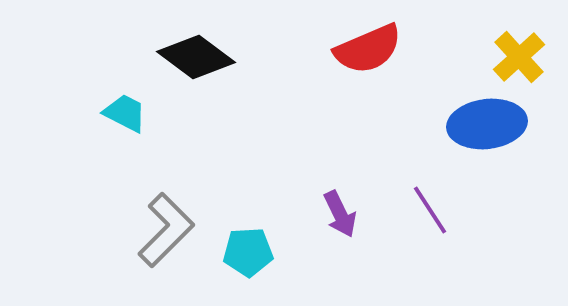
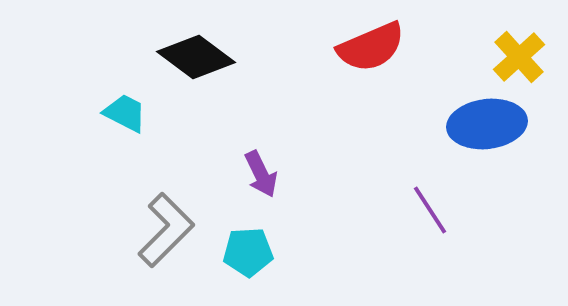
red semicircle: moved 3 px right, 2 px up
purple arrow: moved 79 px left, 40 px up
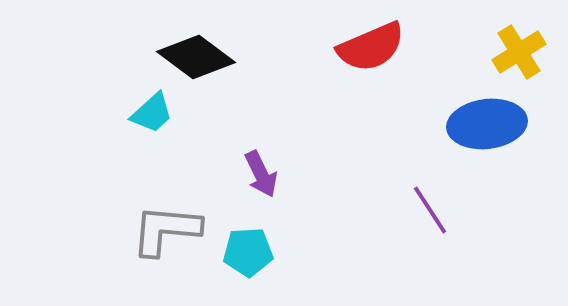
yellow cross: moved 5 px up; rotated 10 degrees clockwise
cyan trapezoid: moved 27 px right; rotated 111 degrees clockwise
gray L-shape: rotated 130 degrees counterclockwise
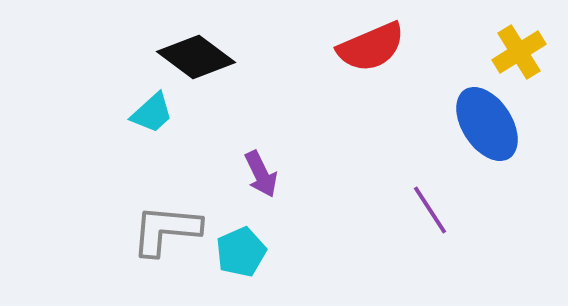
blue ellipse: rotated 64 degrees clockwise
cyan pentagon: moved 7 px left; rotated 21 degrees counterclockwise
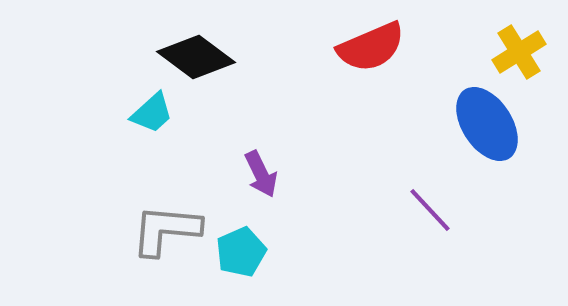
purple line: rotated 10 degrees counterclockwise
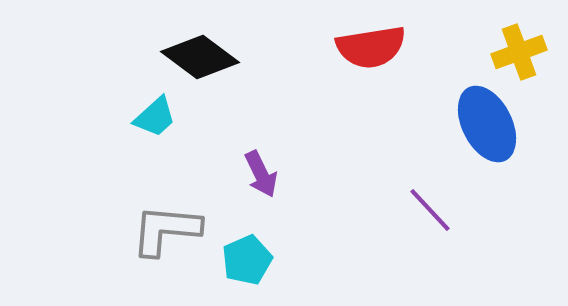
red semicircle: rotated 14 degrees clockwise
yellow cross: rotated 12 degrees clockwise
black diamond: moved 4 px right
cyan trapezoid: moved 3 px right, 4 px down
blue ellipse: rotated 6 degrees clockwise
cyan pentagon: moved 6 px right, 8 px down
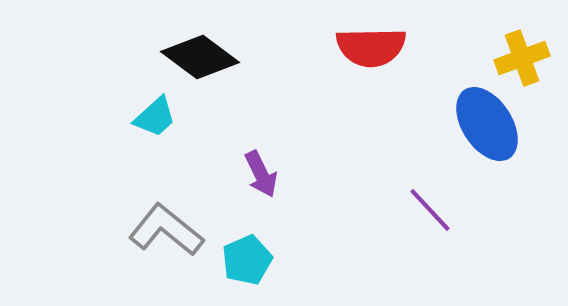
red semicircle: rotated 8 degrees clockwise
yellow cross: moved 3 px right, 6 px down
blue ellipse: rotated 6 degrees counterclockwise
gray L-shape: rotated 34 degrees clockwise
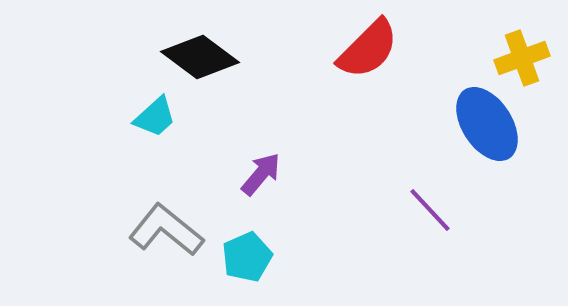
red semicircle: moved 3 px left, 2 px down; rotated 44 degrees counterclockwise
purple arrow: rotated 114 degrees counterclockwise
cyan pentagon: moved 3 px up
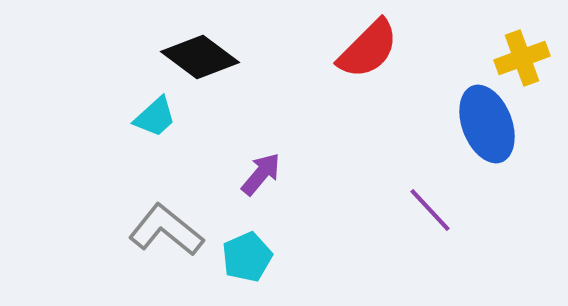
blue ellipse: rotated 12 degrees clockwise
